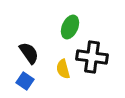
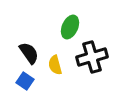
black cross: rotated 24 degrees counterclockwise
yellow semicircle: moved 8 px left, 4 px up
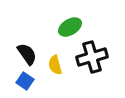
green ellipse: rotated 35 degrees clockwise
black semicircle: moved 2 px left, 1 px down
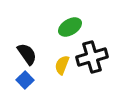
yellow semicircle: moved 7 px right; rotated 36 degrees clockwise
blue square: moved 1 px up; rotated 12 degrees clockwise
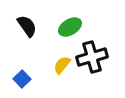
black semicircle: moved 28 px up
yellow semicircle: rotated 18 degrees clockwise
blue square: moved 3 px left, 1 px up
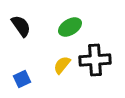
black semicircle: moved 6 px left
black cross: moved 3 px right, 3 px down; rotated 12 degrees clockwise
blue square: rotated 18 degrees clockwise
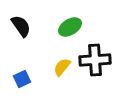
yellow semicircle: moved 2 px down
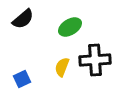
black semicircle: moved 2 px right, 7 px up; rotated 85 degrees clockwise
yellow semicircle: rotated 18 degrees counterclockwise
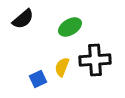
blue square: moved 16 px right
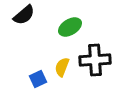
black semicircle: moved 1 px right, 4 px up
